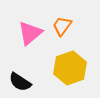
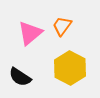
yellow hexagon: rotated 12 degrees counterclockwise
black semicircle: moved 5 px up
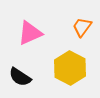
orange trapezoid: moved 20 px right, 1 px down
pink triangle: rotated 16 degrees clockwise
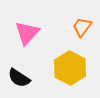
pink triangle: moved 3 px left; rotated 24 degrees counterclockwise
black semicircle: moved 1 px left, 1 px down
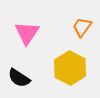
pink triangle: rotated 8 degrees counterclockwise
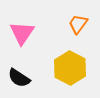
orange trapezoid: moved 4 px left, 3 px up
pink triangle: moved 5 px left
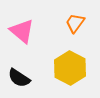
orange trapezoid: moved 3 px left, 1 px up
pink triangle: moved 2 px up; rotated 24 degrees counterclockwise
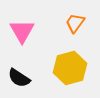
pink triangle: rotated 20 degrees clockwise
yellow hexagon: rotated 16 degrees clockwise
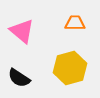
orange trapezoid: rotated 55 degrees clockwise
pink triangle: rotated 20 degrees counterclockwise
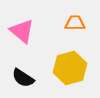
black semicircle: moved 4 px right
